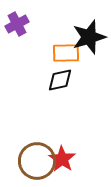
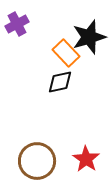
orange rectangle: rotated 48 degrees clockwise
black diamond: moved 2 px down
red star: moved 24 px right
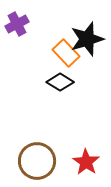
black star: moved 2 px left, 2 px down
black diamond: rotated 44 degrees clockwise
red star: moved 3 px down
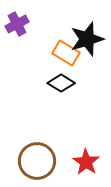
orange rectangle: rotated 16 degrees counterclockwise
black diamond: moved 1 px right, 1 px down
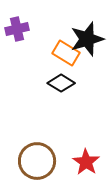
purple cross: moved 5 px down; rotated 15 degrees clockwise
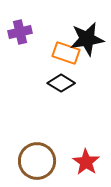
purple cross: moved 3 px right, 3 px down
black star: rotated 8 degrees clockwise
orange rectangle: rotated 12 degrees counterclockwise
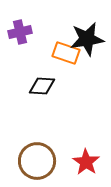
black diamond: moved 19 px left, 3 px down; rotated 28 degrees counterclockwise
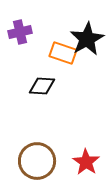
black star: rotated 20 degrees counterclockwise
orange rectangle: moved 3 px left
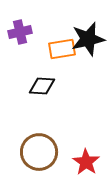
black star: moved 1 px right; rotated 16 degrees clockwise
orange rectangle: moved 1 px left, 4 px up; rotated 28 degrees counterclockwise
brown circle: moved 2 px right, 9 px up
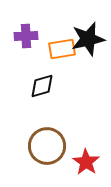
purple cross: moved 6 px right, 4 px down; rotated 10 degrees clockwise
black diamond: rotated 20 degrees counterclockwise
brown circle: moved 8 px right, 6 px up
